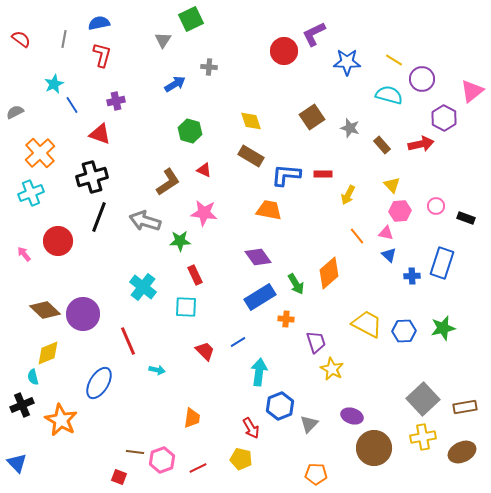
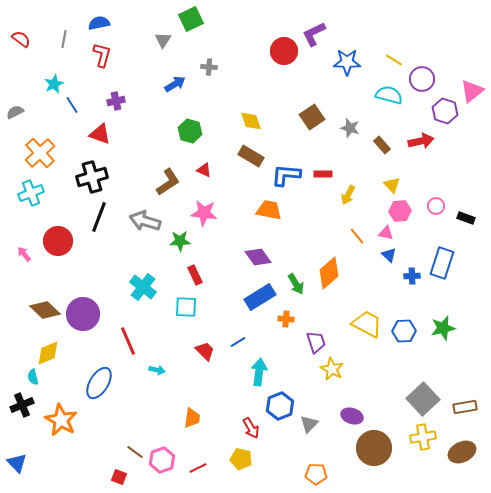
purple hexagon at (444, 118): moved 1 px right, 7 px up; rotated 10 degrees counterclockwise
red arrow at (421, 144): moved 3 px up
brown line at (135, 452): rotated 30 degrees clockwise
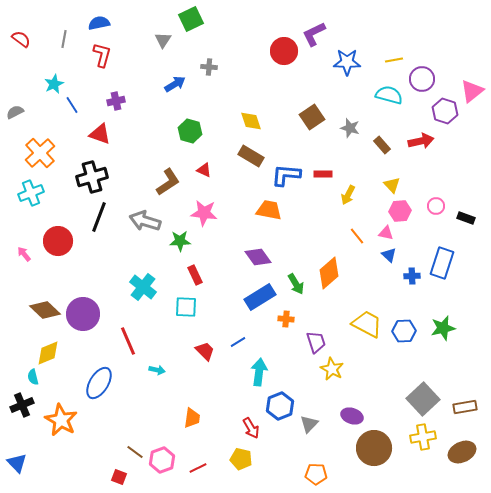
yellow line at (394, 60): rotated 42 degrees counterclockwise
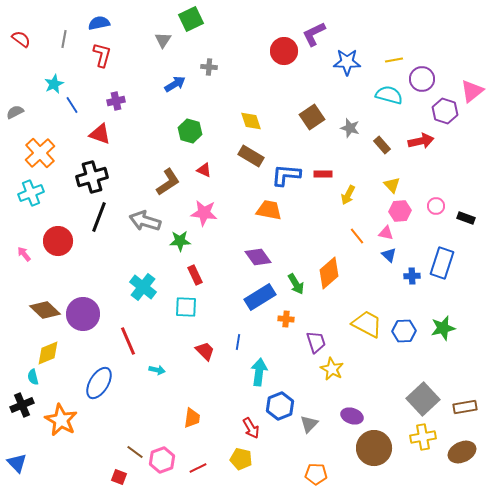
blue line at (238, 342): rotated 49 degrees counterclockwise
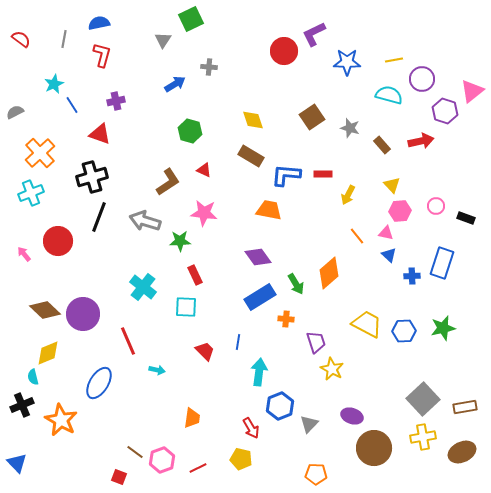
yellow diamond at (251, 121): moved 2 px right, 1 px up
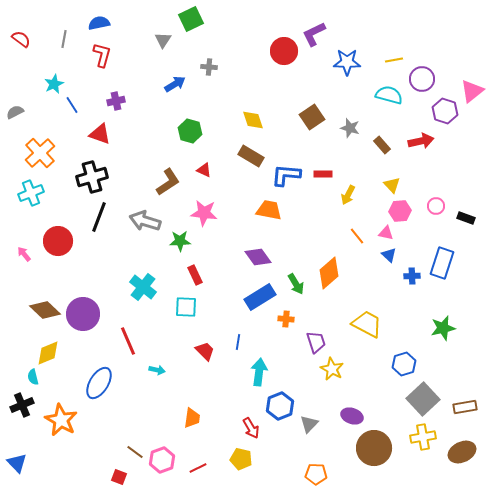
blue hexagon at (404, 331): moved 33 px down; rotated 15 degrees counterclockwise
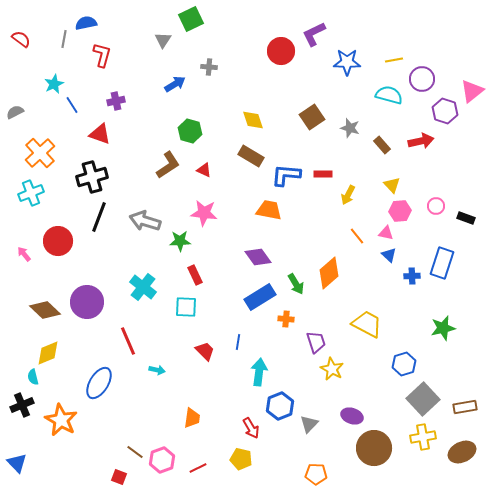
blue semicircle at (99, 23): moved 13 px left
red circle at (284, 51): moved 3 px left
brown L-shape at (168, 182): moved 17 px up
purple circle at (83, 314): moved 4 px right, 12 px up
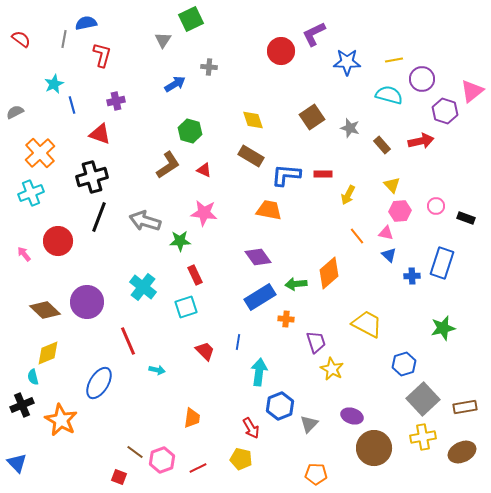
blue line at (72, 105): rotated 18 degrees clockwise
green arrow at (296, 284): rotated 115 degrees clockwise
cyan square at (186, 307): rotated 20 degrees counterclockwise
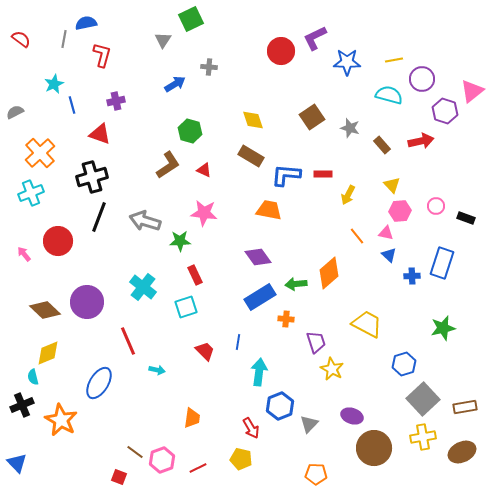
purple L-shape at (314, 34): moved 1 px right, 4 px down
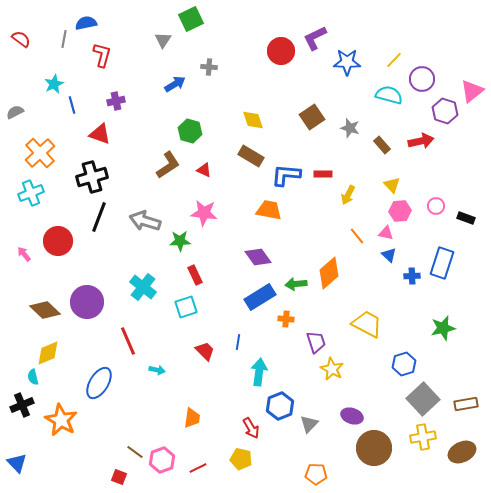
yellow line at (394, 60): rotated 36 degrees counterclockwise
brown rectangle at (465, 407): moved 1 px right, 3 px up
